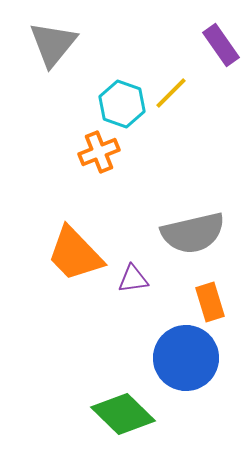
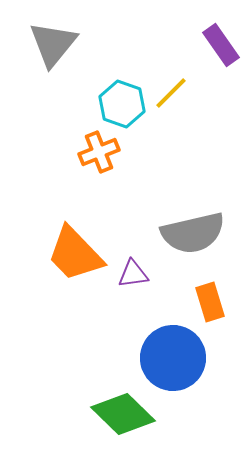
purple triangle: moved 5 px up
blue circle: moved 13 px left
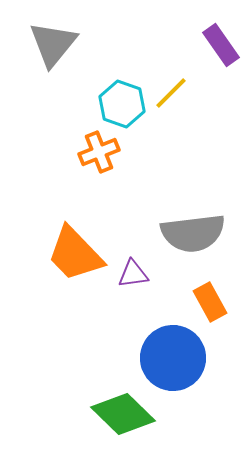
gray semicircle: rotated 6 degrees clockwise
orange rectangle: rotated 12 degrees counterclockwise
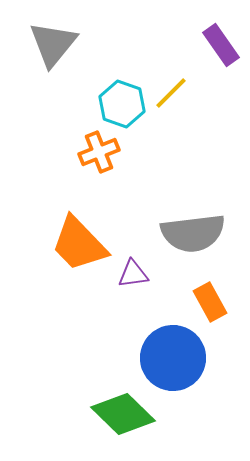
orange trapezoid: moved 4 px right, 10 px up
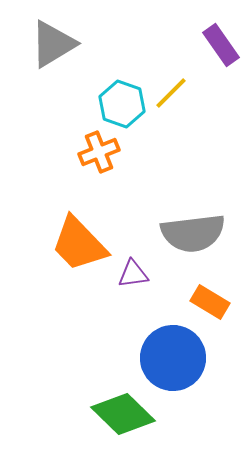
gray triangle: rotated 20 degrees clockwise
orange rectangle: rotated 30 degrees counterclockwise
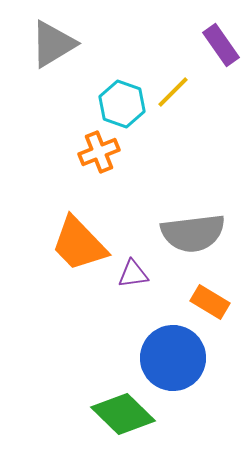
yellow line: moved 2 px right, 1 px up
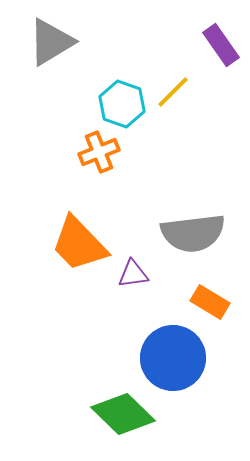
gray triangle: moved 2 px left, 2 px up
